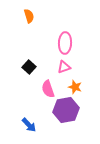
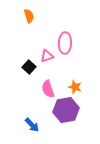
pink triangle: moved 17 px left, 11 px up
blue arrow: moved 3 px right
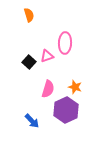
orange semicircle: moved 1 px up
black square: moved 5 px up
pink semicircle: rotated 144 degrees counterclockwise
purple hexagon: rotated 15 degrees counterclockwise
blue arrow: moved 4 px up
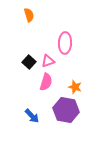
pink triangle: moved 1 px right, 5 px down
pink semicircle: moved 2 px left, 7 px up
purple hexagon: rotated 25 degrees counterclockwise
blue arrow: moved 5 px up
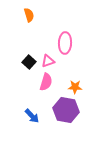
orange star: rotated 16 degrees counterclockwise
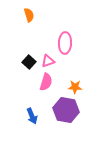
blue arrow: rotated 21 degrees clockwise
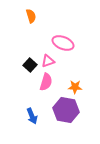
orange semicircle: moved 2 px right, 1 px down
pink ellipse: moved 2 px left; rotated 70 degrees counterclockwise
black square: moved 1 px right, 3 px down
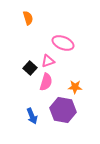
orange semicircle: moved 3 px left, 2 px down
black square: moved 3 px down
purple hexagon: moved 3 px left
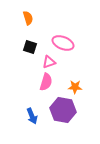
pink triangle: moved 1 px right, 1 px down
black square: moved 21 px up; rotated 24 degrees counterclockwise
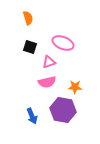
pink semicircle: moved 1 px right; rotated 60 degrees clockwise
